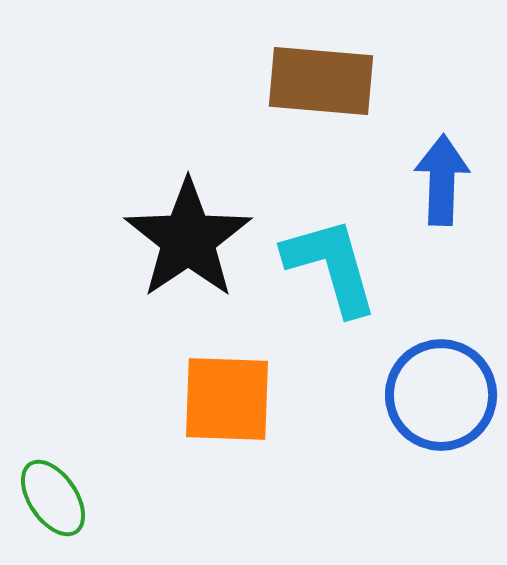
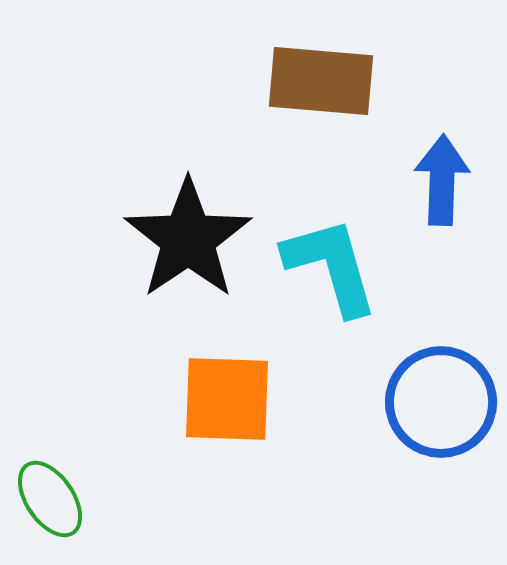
blue circle: moved 7 px down
green ellipse: moved 3 px left, 1 px down
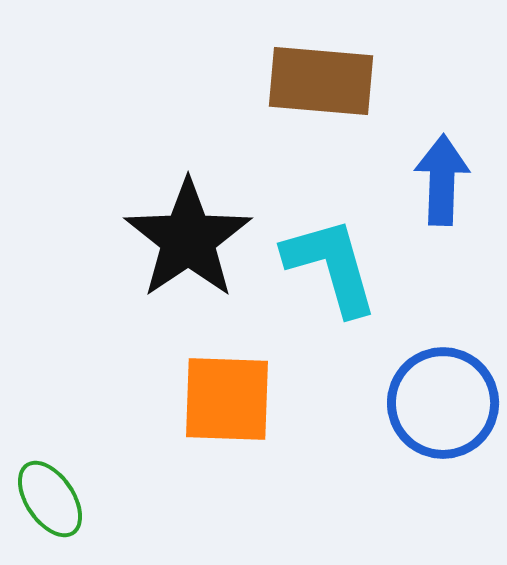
blue circle: moved 2 px right, 1 px down
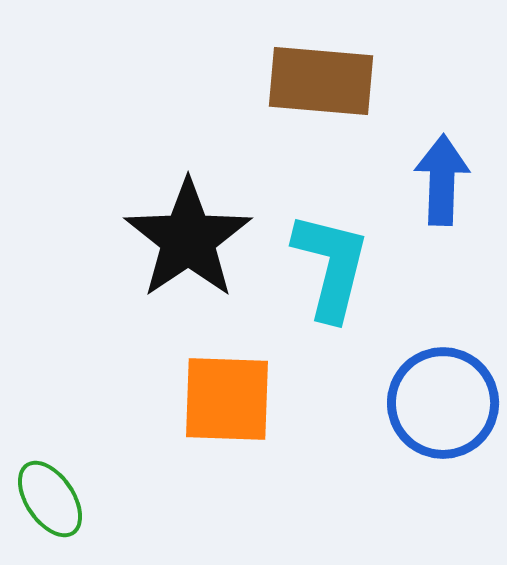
cyan L-shape: rotated 30 degrees clockwise
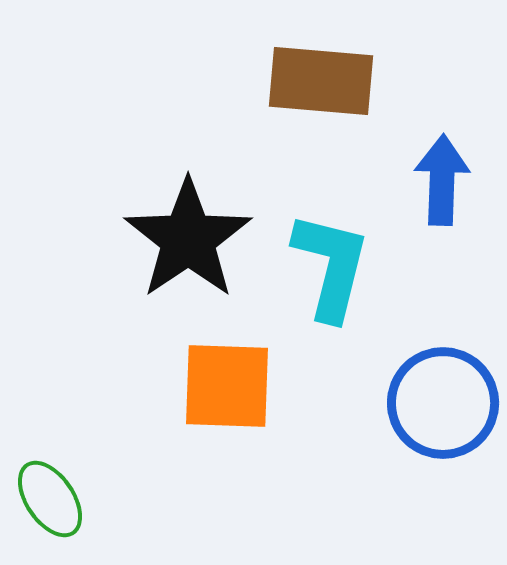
orange square: moved 13 px up
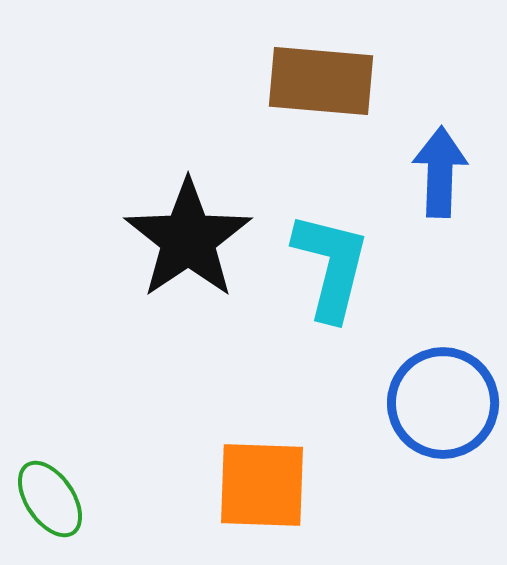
blue arrow: moved 2 px left, 8 px up
orange square: moved 35 px right, 99 px down
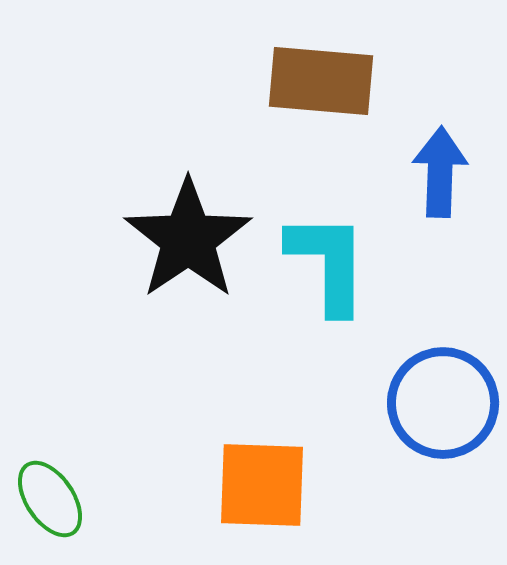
cyan L-shape: moved 3 px left, 3 px up; rotated 14 degrees counterclockwise
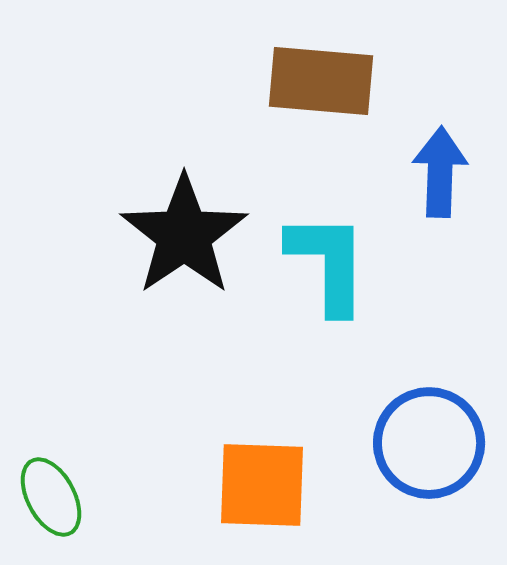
black star: moved 4 px left, 4 px up
blue circle: moved 14 px left, 40 px down
green ellipse: moved 1 px right, 2 px up; rotated 6 degrees clockwise
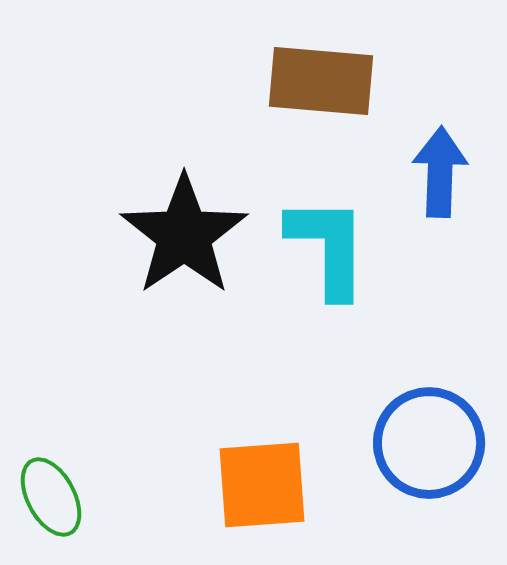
cyan L-shape: moved 16 px up
orange square: rotated 6 degrees counterclockwise
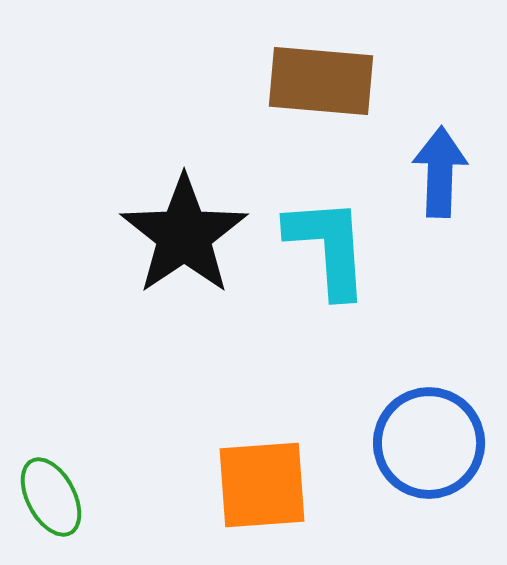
cyan L-shape: rotated 4 degrees counterclockwise
